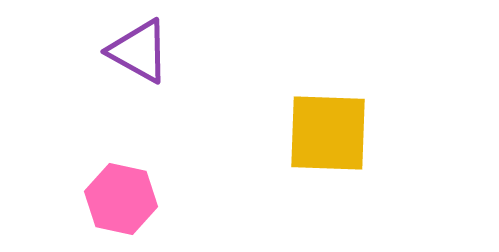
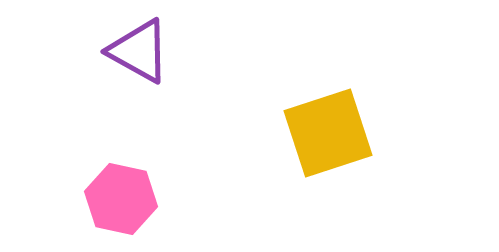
yellow square: rotated 20 degrees counterclockwise
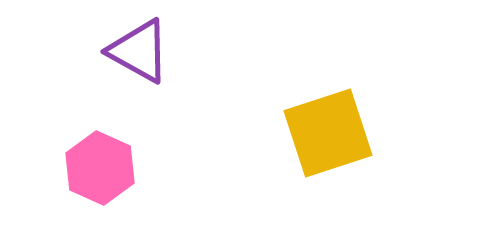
pink hexagon: moved 21 px left, 31 px up; rotated 12 degrees clockwise
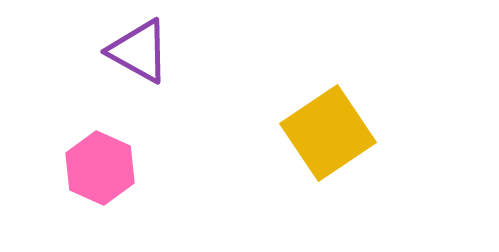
yellow square: rotated 16 degrees counterclockwise
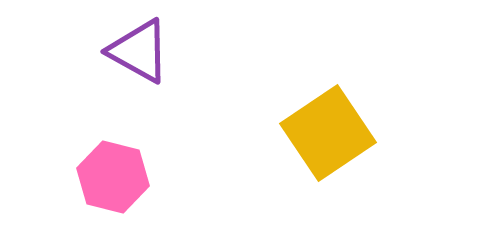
pink hexagon: moved 13 px right, 9 px down; rotated 10 degrees counterclockwise
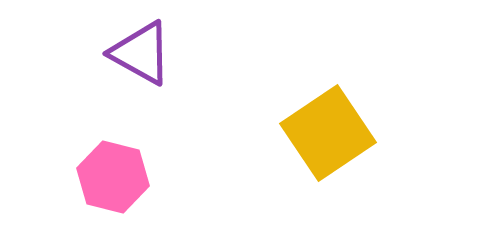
purple triangle: moved 2 px right, 2 px down
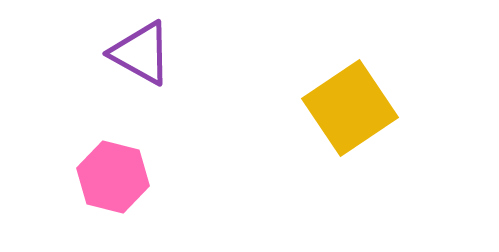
yellow square: moved 22 px right, 25 px up
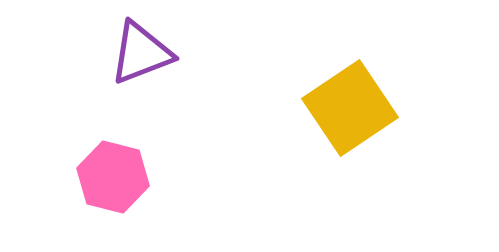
purple triangle: rotated 50 degrees counterclockwise
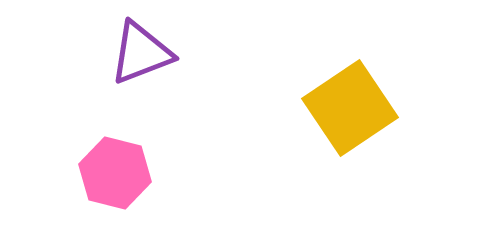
pink hexagon: moved 2 px right, 4 px up
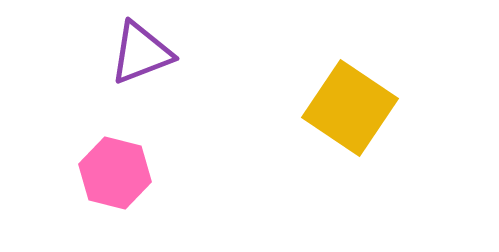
yellow square: rotated 22 degrees counterclockwise
